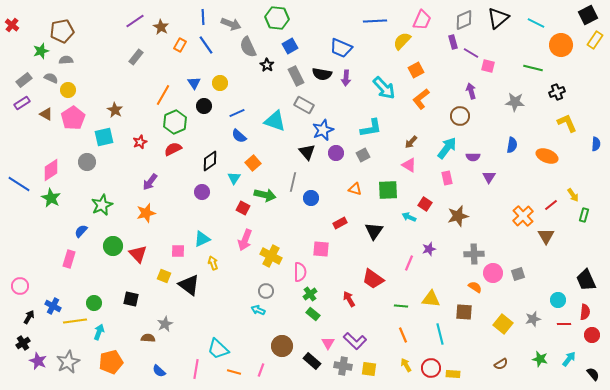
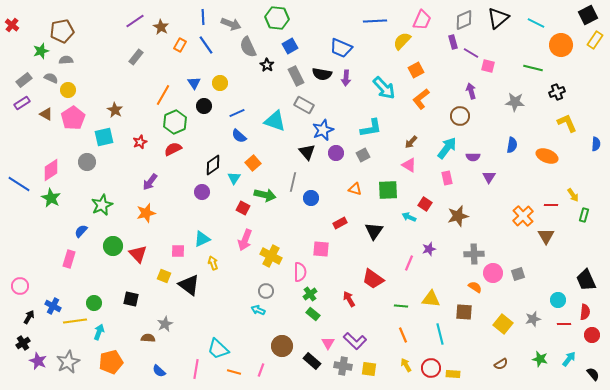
black diamond at (210, 161): moved 3 px right, 4 px down
red line at (551, 205): rotated 40 degrees clockwise
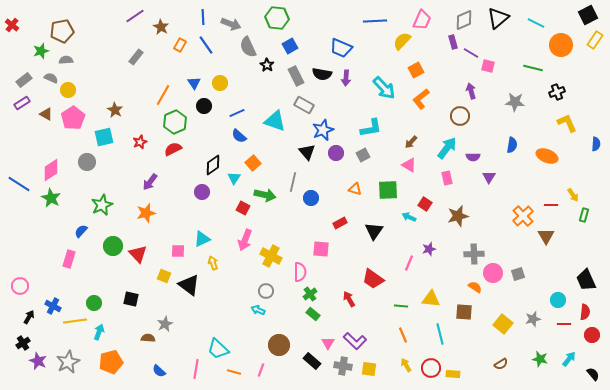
purple line at (135, 21): moved 5 px up
brown circle at (282, 346): moved 3 px left, 1 px up
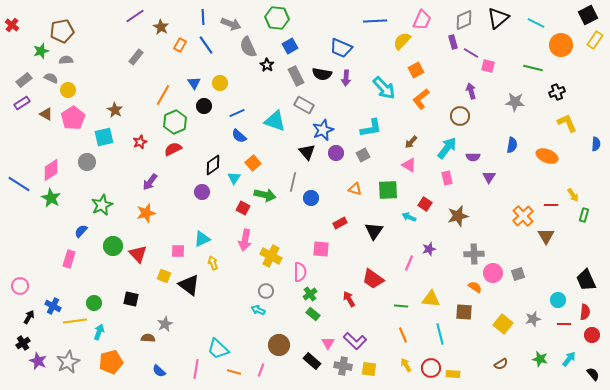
pink arrow at (245, 240): rotated 10 degrees counterclockwise
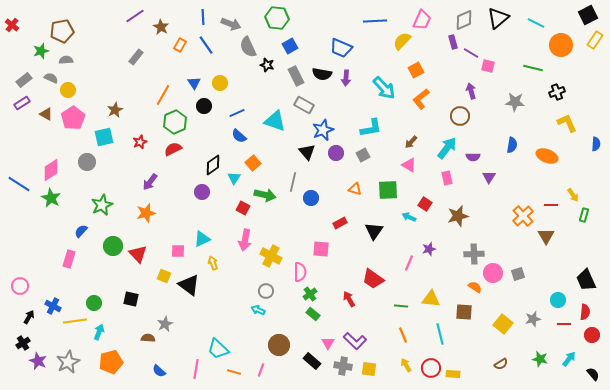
black star at (267, 65): rotated 16 degrees counterclockwise
brown star at (115, 110): rotated 14 degrees clockwise
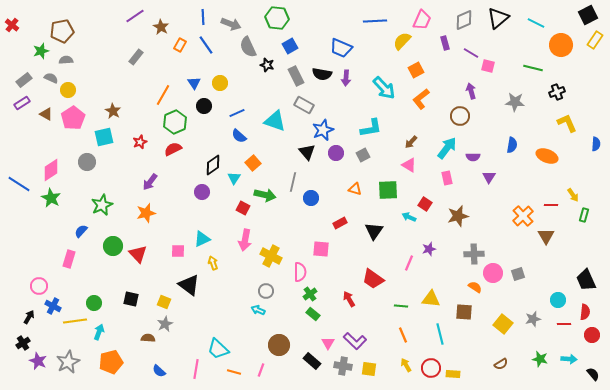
purple rectangle at (453, 42): moved 8 px left, 1 px down
brown star at (115, 110): moved 2 px left, 1 px down; rotated 14 degrees counterclockwise
yellow square at (164, 276): moved 26 px down
pink circle at (20, 286): moved 19 px right
cyan arrow at (569, 359): rotated 56 degrees clockwise
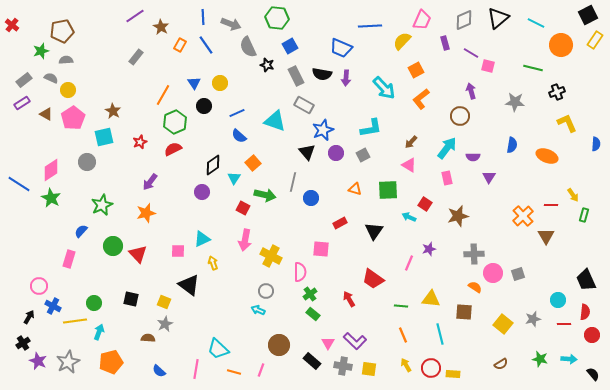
blue line at (375, 21): moved 5 px left, 5 px down
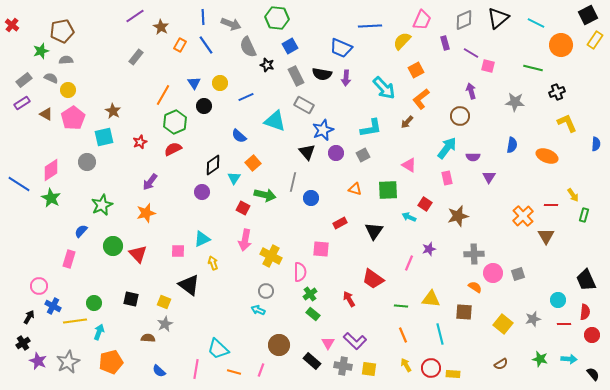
blue line at (237, 113): moved 9 px right, 16 px up
brown arrow at (411, 142): moved 4 px left, 20 px up
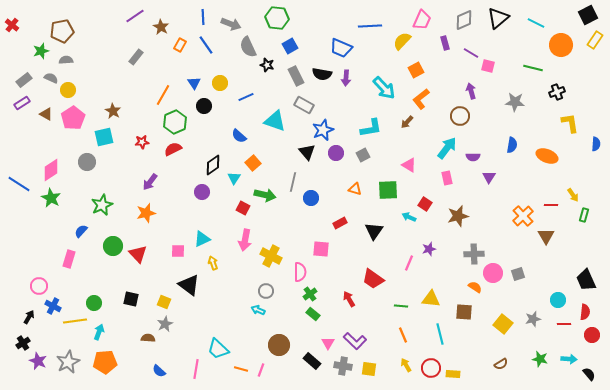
yellow L-shape at (567, 123): moved 3 px right; rotated 15 degrees clockwise
red star at (140, 142): moved 2 px right; rotated 16 degrees clockwise
orange pentagon at (111, 362): moved 6 px left; rotated 10 degrees clockwise
orange line at (234, 372): moved 7 px right, 3 px up
black semicircle at (593, 374): moved 4 px left
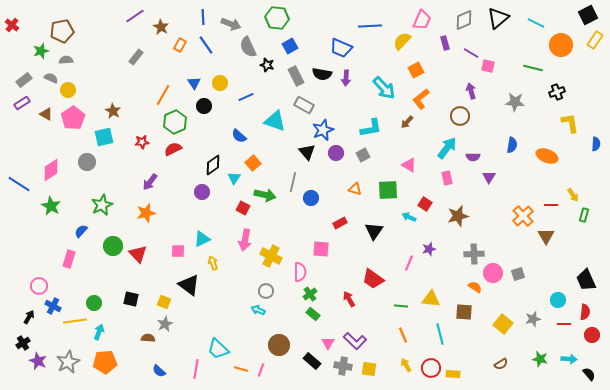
green star at (51, 198): moved 8 px down
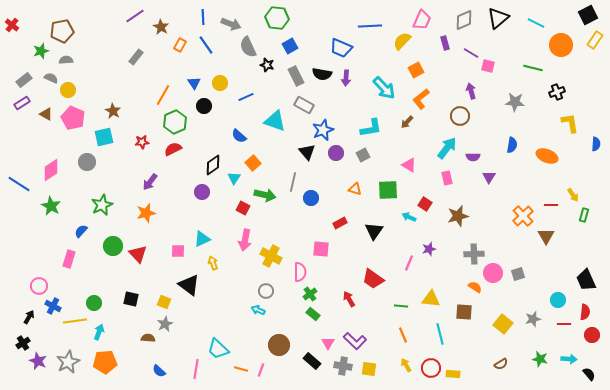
pink pentagon at (73, 118): rotated 15 degrees counterclockwise
